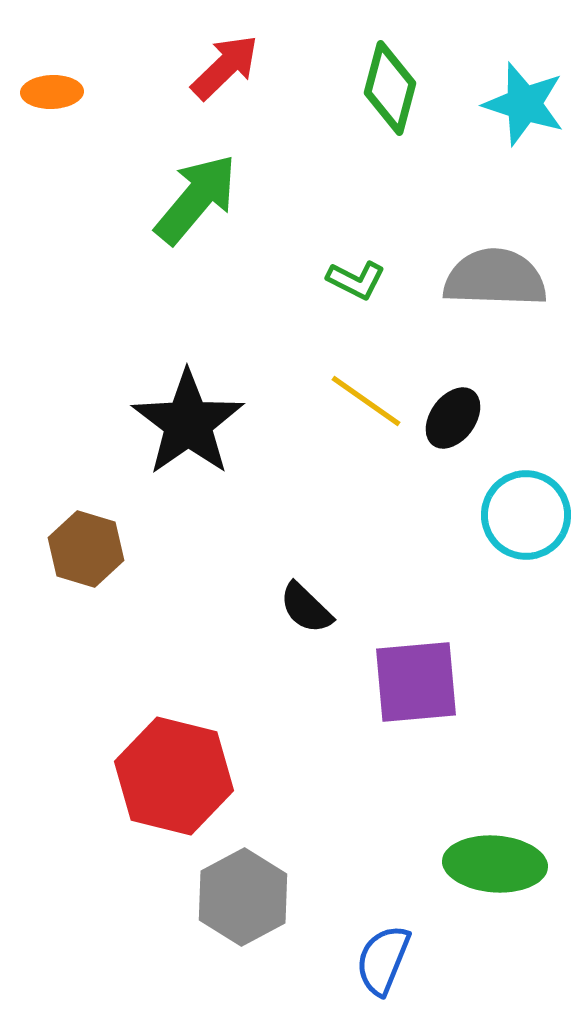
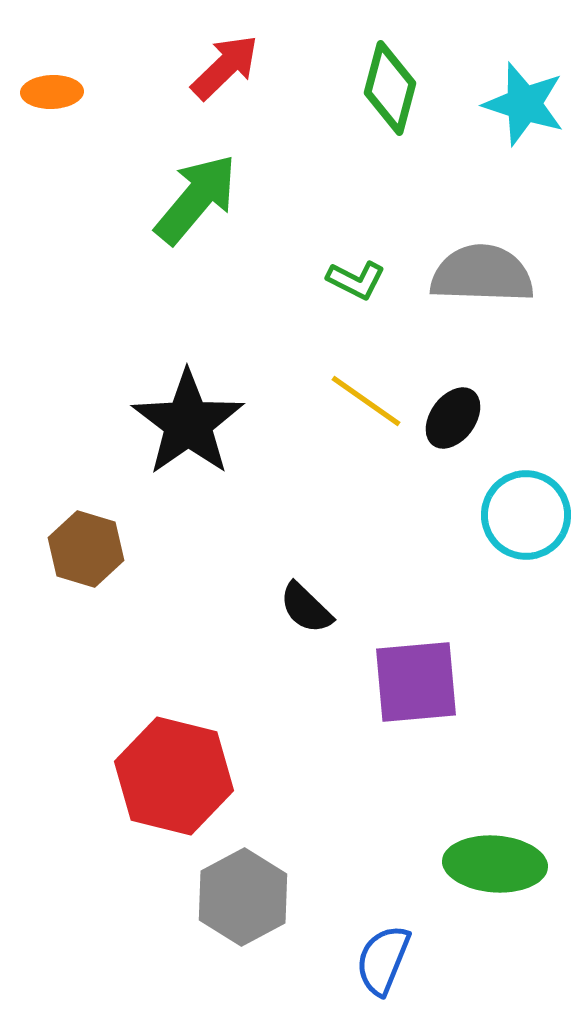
gray semicircle: moved 13 px left, 4 px up
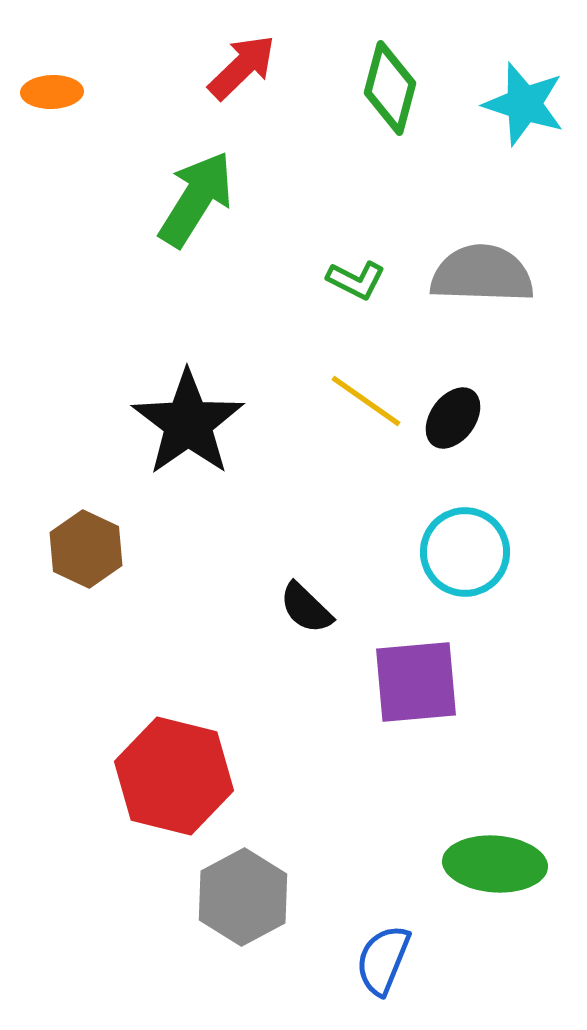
red arrow: moved 17 px right
green arrow: rotated 8 degrees counterclockwise
cyan circle: moved 61 px left, 37 px down
brown hexagon: rotated 8 degrees clockwise
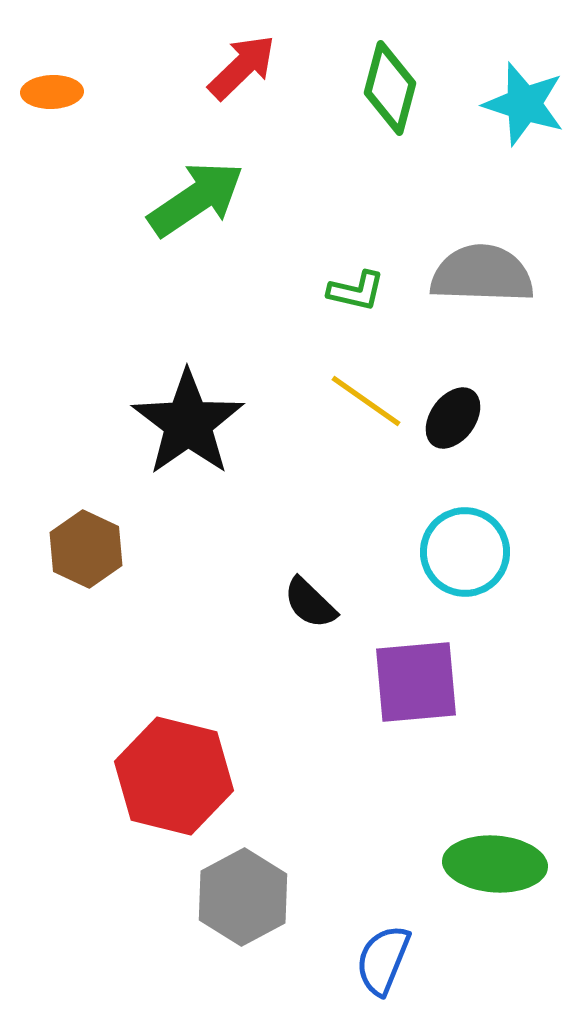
green arrow: rotated 24 degrees clockwise
green L-shape: moved 11 px down; rotated 14 degrees counterclockwise
black semicircle: moved 4 px right, 5 px up
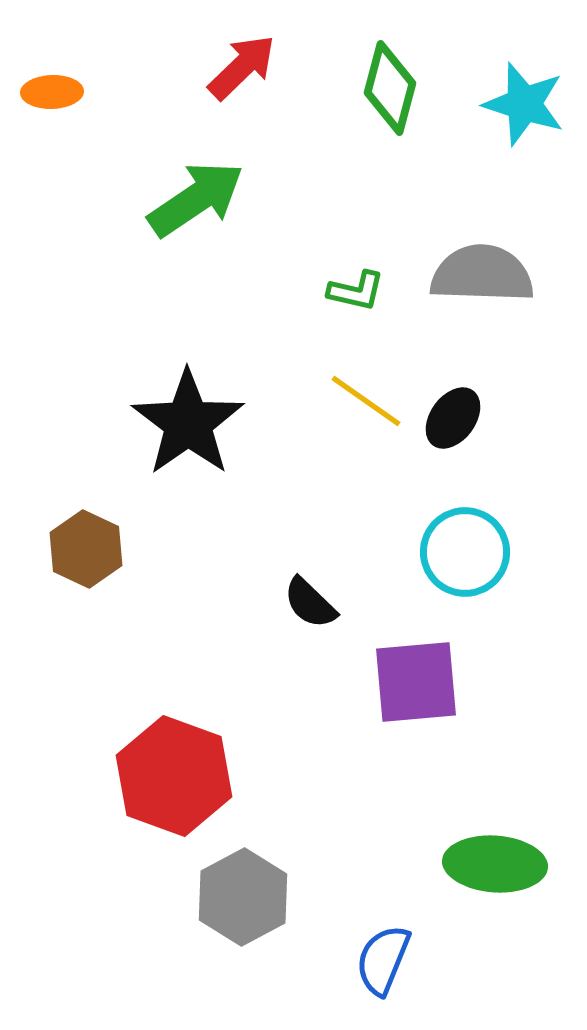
red hexagon: rotated 6 degrees clockwise
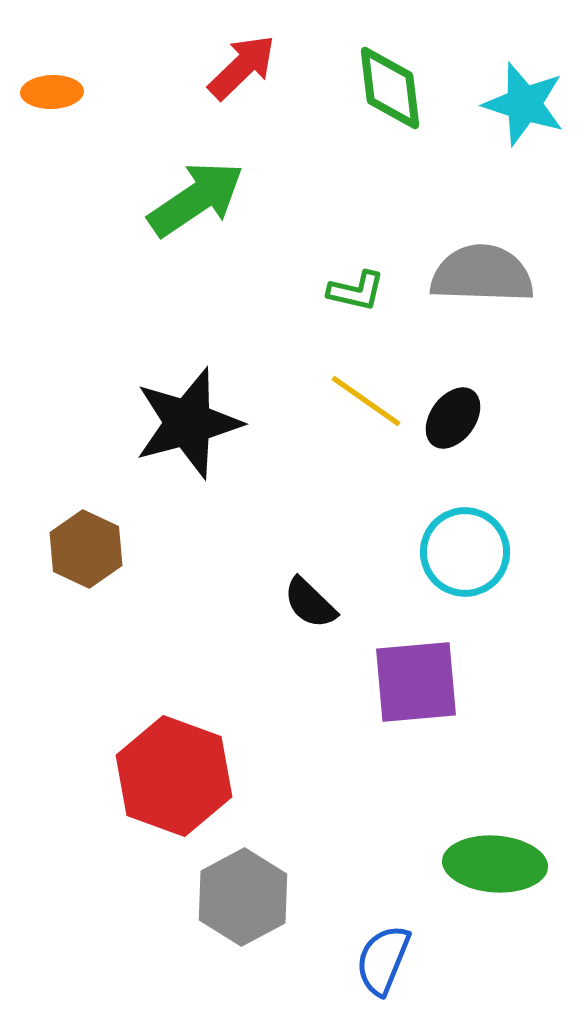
green diamond: rotated 22 degrees counterclockwise
black star: rotated 20 degrees clockwise
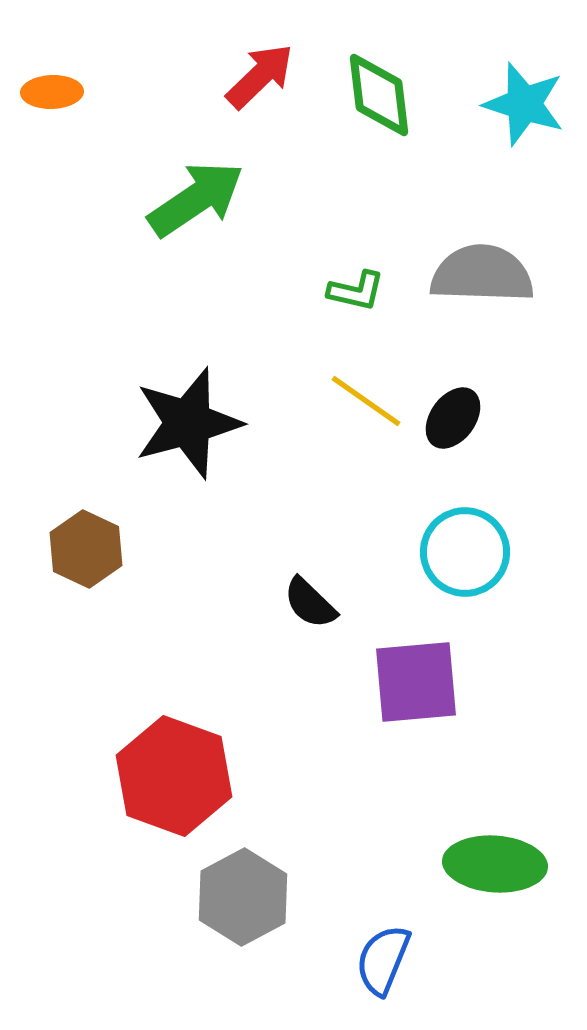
red arrow: moved 18 px right, 9 px down
green diamond: moved 11 px left, 7 px down
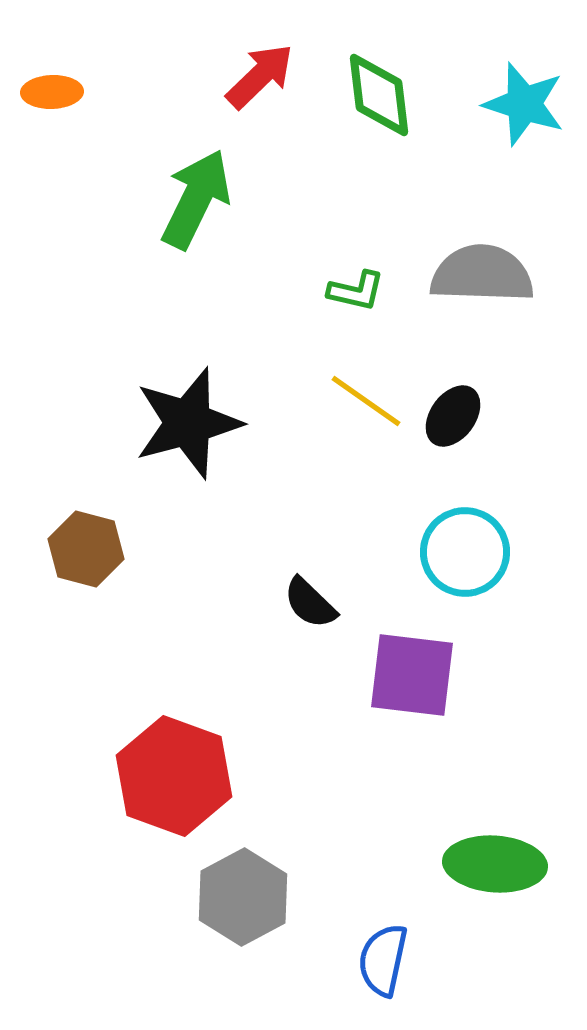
green arrow: rotated 30 degrees counterclockwise
black ellipse: moved 2 px up
brown hexagon: rotated 10 degrees counterclockwise
purple square: moved 4 px left, 7 px up; rotated 12 degrees clockwise
blue semicircle: rotated 10 degrees counterclockwise
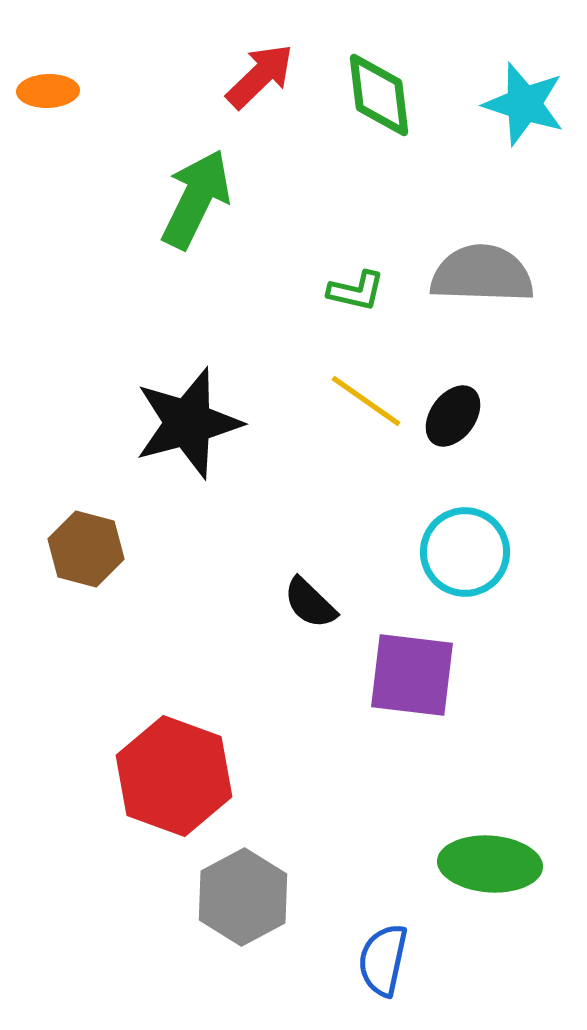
orange ellipse: moved 4 px left, 1 px up
green ellipse: moved 5 px left
